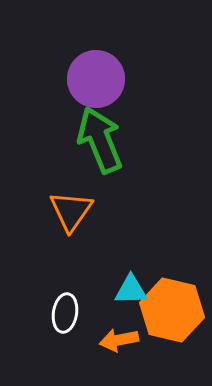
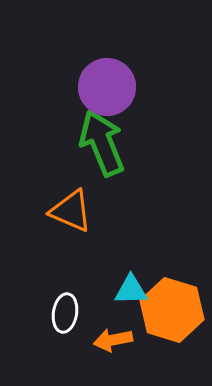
purple circle: moved 11 px right, 8 px down
green arrow: moved 2 px right, 3 px down
orange triangle: rotated 42 degrees counterclockwise
orange hexagon: rotated 4 degrees clockwise
orange arrow: moved 6 px left
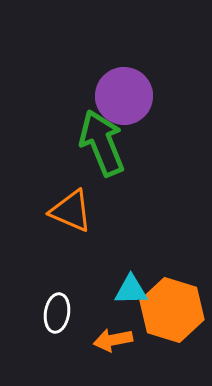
purple circle: moved 17 px right, 9 px down
white ellipse: moved 8 px left
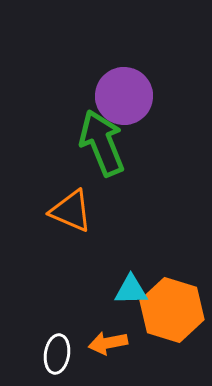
white ellipse: moved 41 px down
orange arrow: moved 5 px left, 3 px down
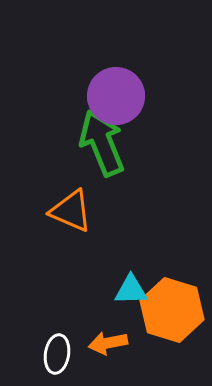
purple circle: moved 8 px left
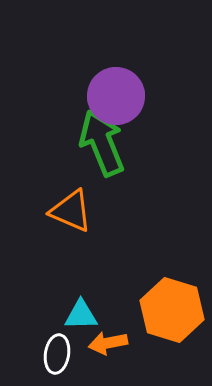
cyan triangle: moved 50 px left, 25 px down
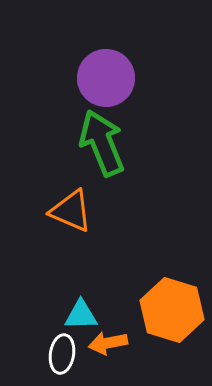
purple circle: moved 10 px left, 18 px up
white ellipse: moved 5 px right
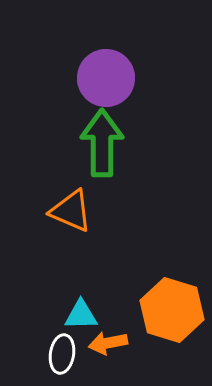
green arrow: rotated 22 degrees clockwise
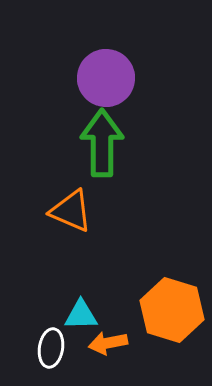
white ellipse: moved 11 px left, 6 px up
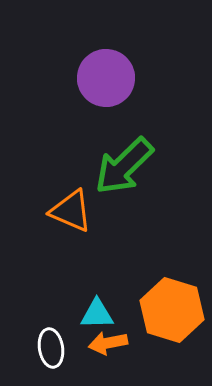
green arrow: moved 22 px right, 23 px down; rotated 134 degrees counterclockwise
cyan triangle: moved 16 px right, 1 px up
white ellipse: rotated 18 degrees counterclockwise
